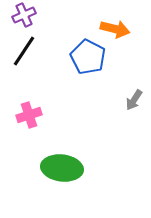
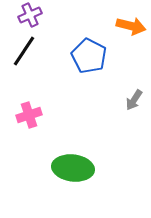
purple cross: moved 6 px right
orange arrow: moved 16 px right, 3 px up
blue pentagon: moved 1 px right, 1 px up
green ellipse: moved 11 px right
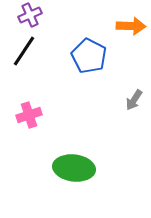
orange arrow: rotated 12 degrees counterclockwise
green ellipse: moved 1 px right
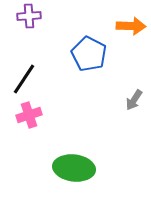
purple cross: moved 1 px left, 1 px down; rotated 20 degrees clockwise
black line: moved 28 px down
blue pentagon: moved 2 px up
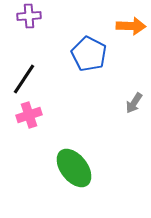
gray arrow: moved 3 px down
green ellipse: rotated 45 degrees clockwise
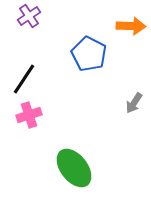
purple cross: rotated 30 degrees counterclockwise
